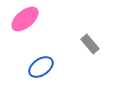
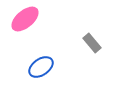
gray rectangle: moved 2 px right, 1 px up
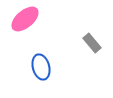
blue ellipse: rotated 70 degrees counterclockwise
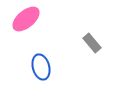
pink ellipse: moved 1 px right
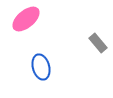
gray rectangle: moved 6 px right
